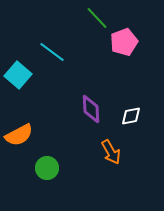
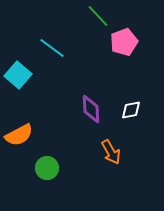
green line: moved 1 px right, 2 px up
cyan line: moved 4 px up
white diamond: moved 6 px up
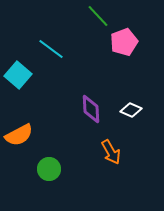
cyan line: moved 1 px left, 1 px down
white diamond: rotated 35 degrees clockwise
green circle: moved 2 px right, 1 px down
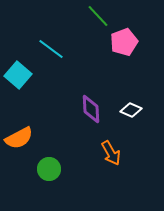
orange semicircle: moved 3 px down
orange arrow: moved 1 px down
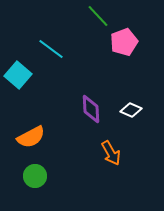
orange semicircle: moved 12 px right, 1 px up
green circle: moved 14 px left, 7 px down
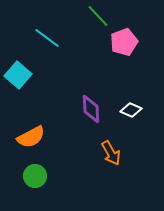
cyan line: moved 4 px left, 11 px up
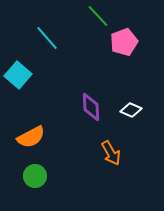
cyan line: rotated 12 degrees clockwise
purple diamond: moved 2 px up
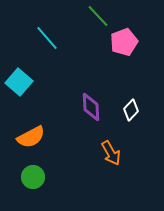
cyan square: moved 1 px right, 7 px down
white diamond: rotated 70 degrees counterclockwise
green circle: moved 2 px left, 1 px down
